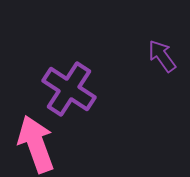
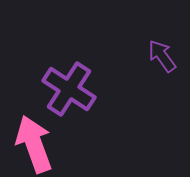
pink arrow: moved 2 px left
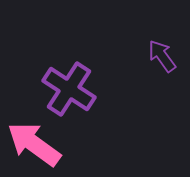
pink arrow: rotated 34 degrees counterclockwise
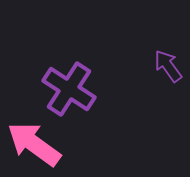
purple arrow: moved 6 px right, 10 px down
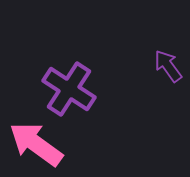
pink arrow: moved 2 px right
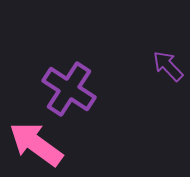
purple arrow: rotated 8 degrees counterclockwise
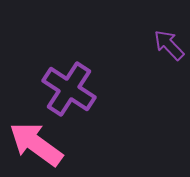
purple arrow: moved 1 px right, 21 px up
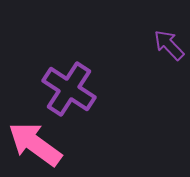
pink arrow: moved 1 px left
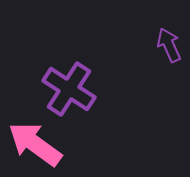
purple arrow: rotated 20 degrees clockwise
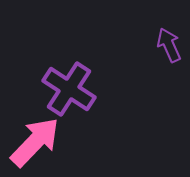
pink arrow: moved 2 px up; rotated 98 degrees clockwise
